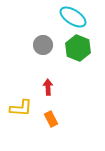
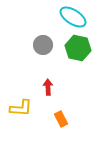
green hexagon: rotated 10 degrees counterclockwise
orange rectangle: moved 10 px right
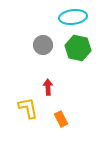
cyan ellipse: rotated 40 degrees counterclockwise
yellow L-shape: moved 7 px right; rotated 105 degrees counterclockwise
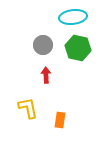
red arrow: moved 2 px left, 12 px up
orange rectangle: moved 1 px left, 1 px down; rotated 35 degrees clockwise
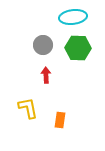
green hexagon: rotated 10 degrees counterclockwise
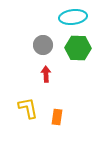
red arrow: moved 1 px up
orange rectangle: moved 3 px left, 3 px up
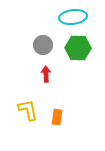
yellow L-shape: moved 2 px down
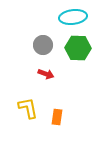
red arrow: rotated 112 degrees clockwise
yellow L-shape: moved 2 px up
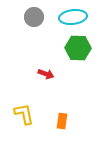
gray circle: moved 9 px left, 28 px up
yellow L-shape: moved 4 px left, 6 px down
orange rectangle: moved 5 px right, 4 px down
